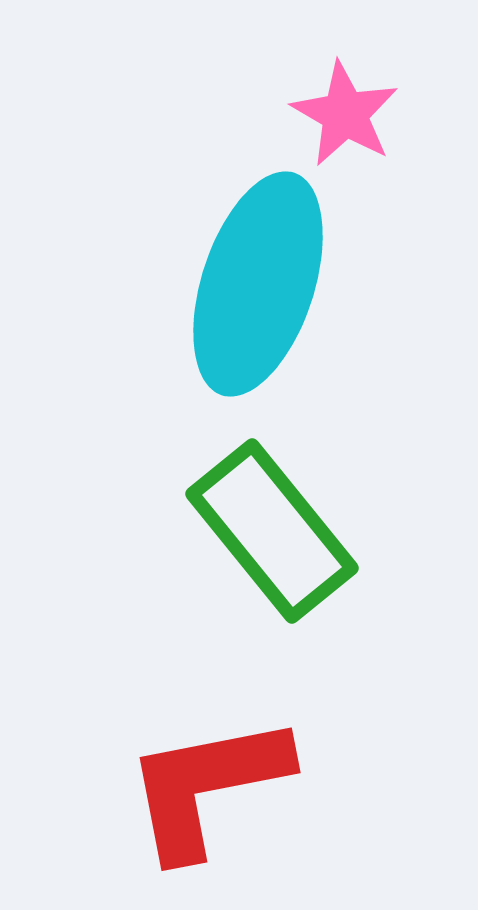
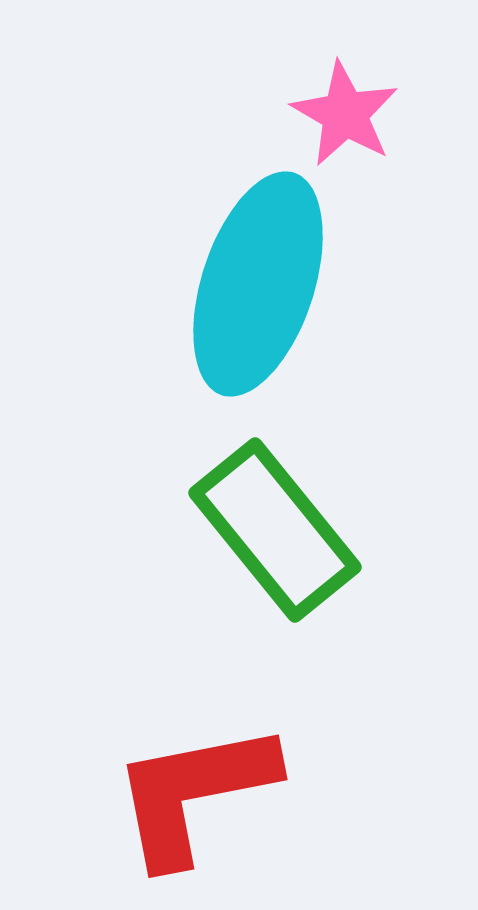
green rectangle: moved 3 px right, 1 px up
red L-shape: moved 13 px left, 7 px down
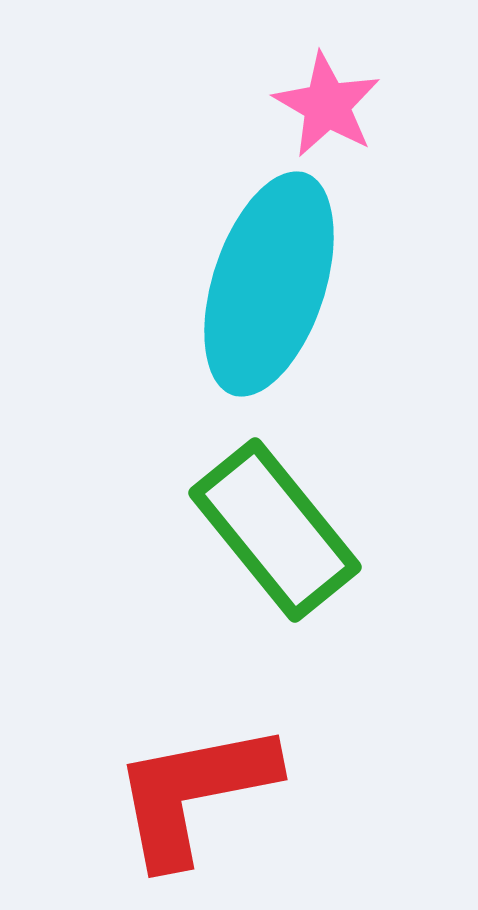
pink star: moved 18 px left, 9 px up
cyan ellipse: moved 11 px right
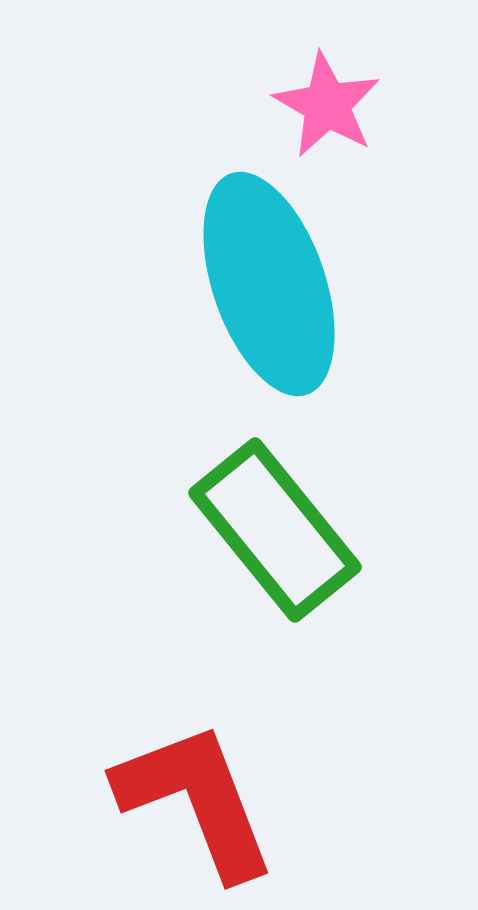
cyan ellipse: rotated 37 degrees counterclockwise
red L-shape: moved 2 px right, 7 px down; rotated 80 degrees clockwise
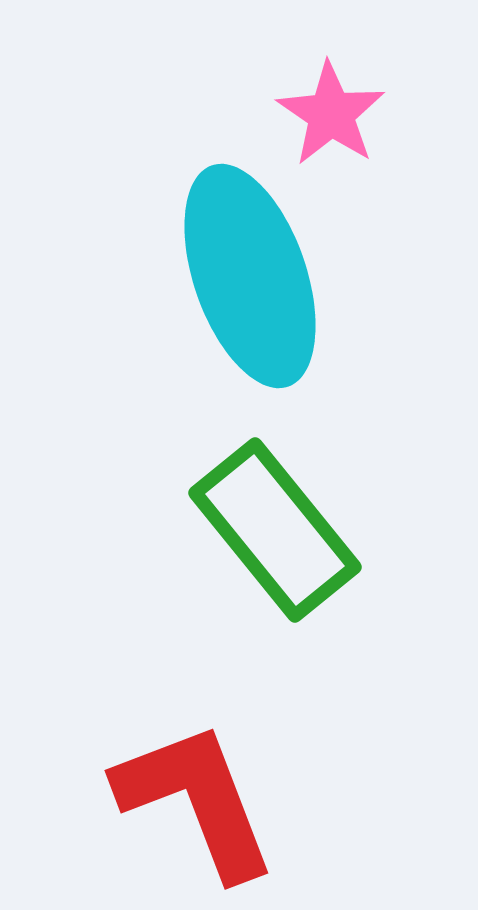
pink star: moved 4 px right, 9 px down; rotated 4 degrees clockwise
cyan ellipse: moved 19 px left, 8 px up
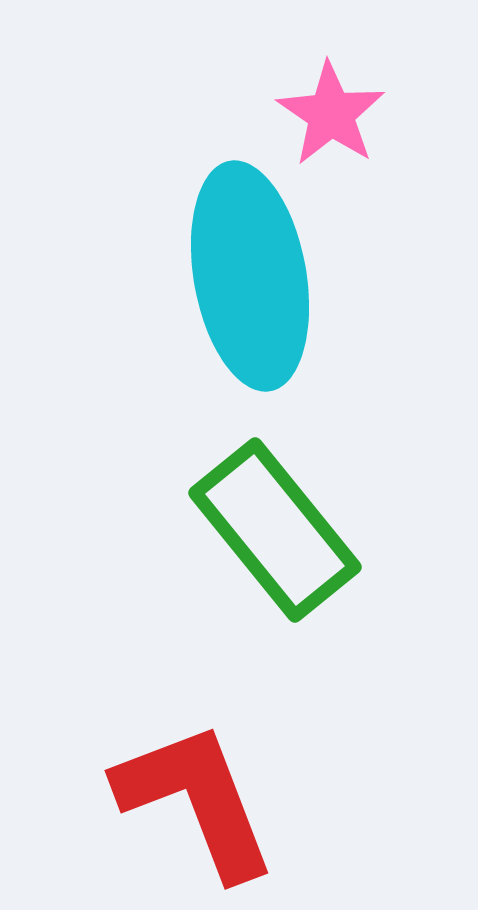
cyan ellipse: rotated 9 degrees clockwise
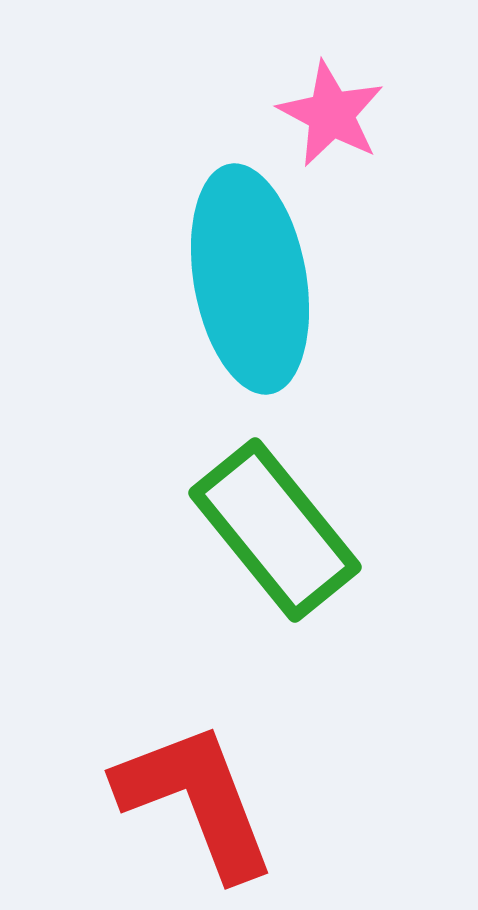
pink star: rotated 6 degrees counterclockwise
cyan ellipse: moved 3 px down
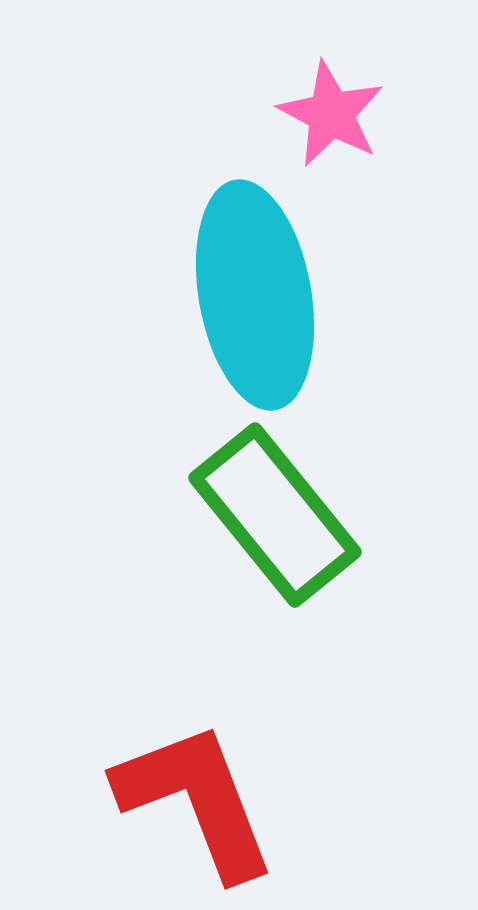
cyan ellipse: moved 5 px right, 16 px down
green rectangle: moved 15 px up
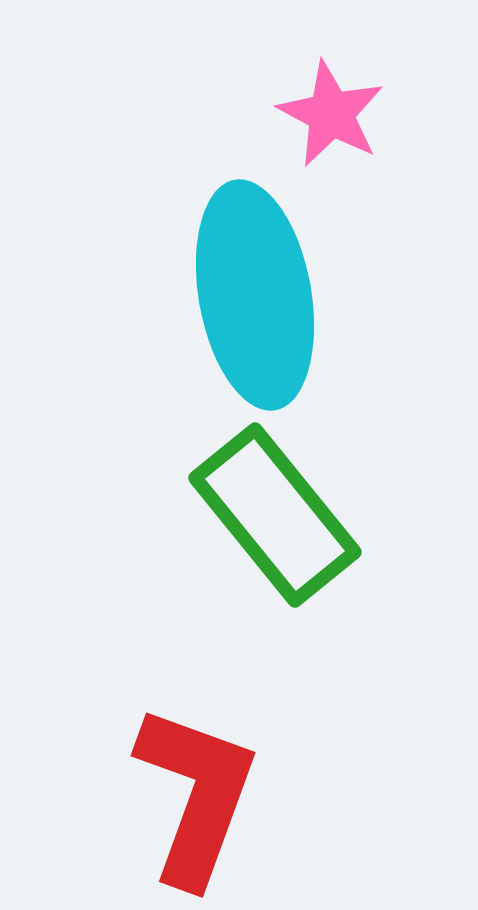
red L-shape: moved 5 px up; rotated 41 degrees clockwise
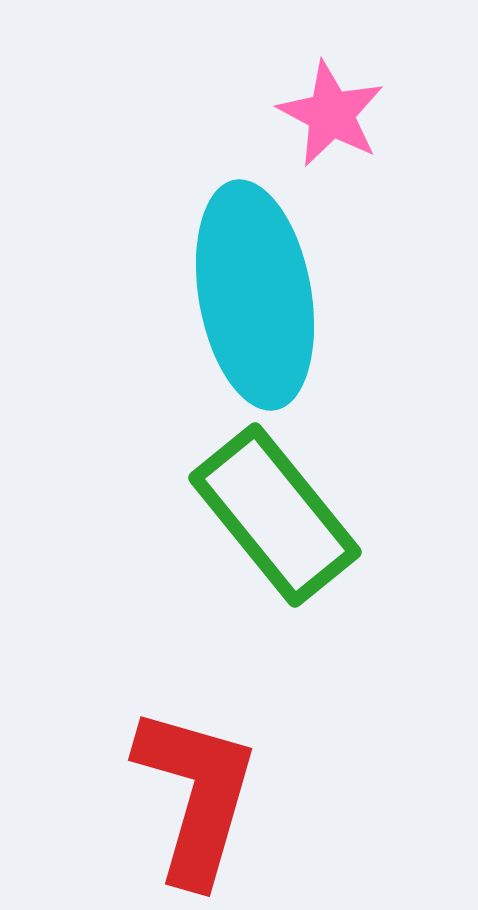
red L-shape: rotated 4 degrees counterclockwise
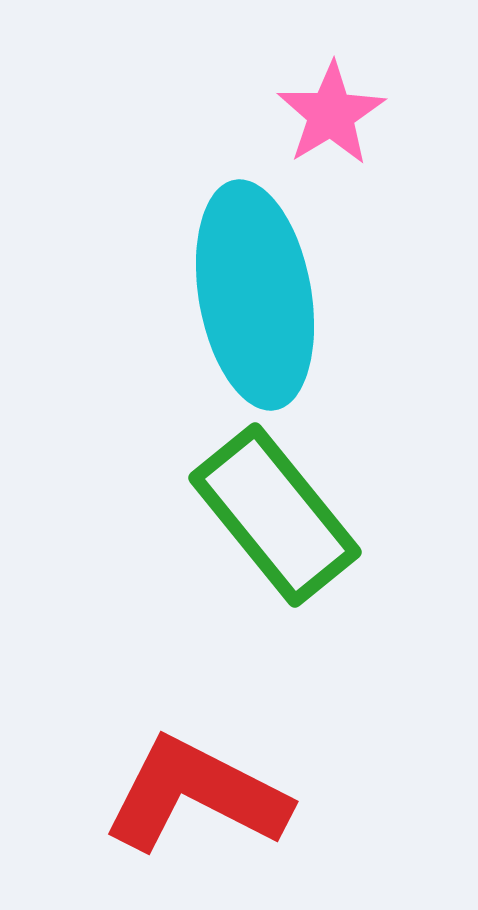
pink star: rotated 13 degrees clockwise
red L-shape: rotated 79 degrees counterclockwise
